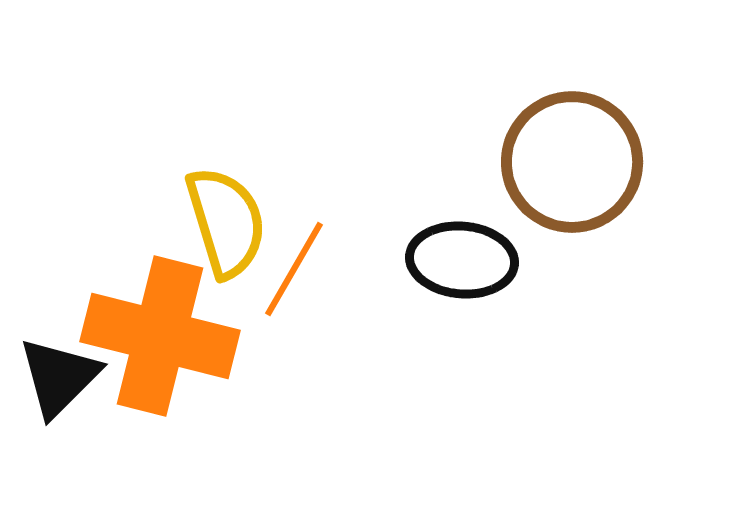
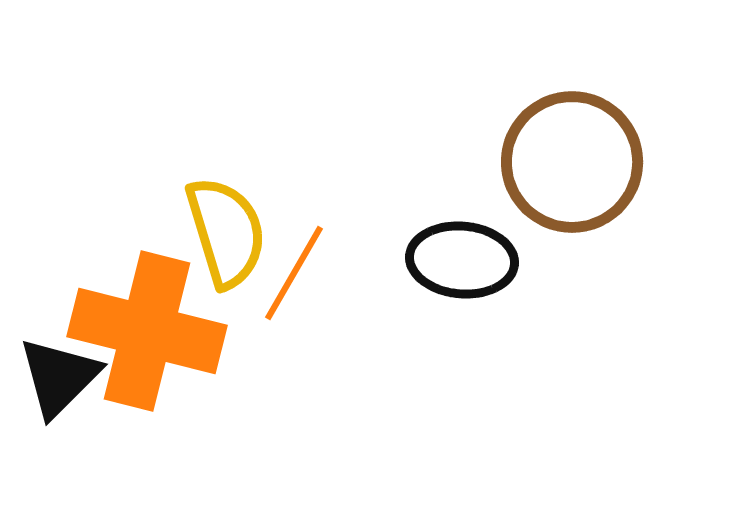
yellow semicircle: moved 10 px down
orange line: moved 4 px down
orange cross: moved 13 px left, 5 px up
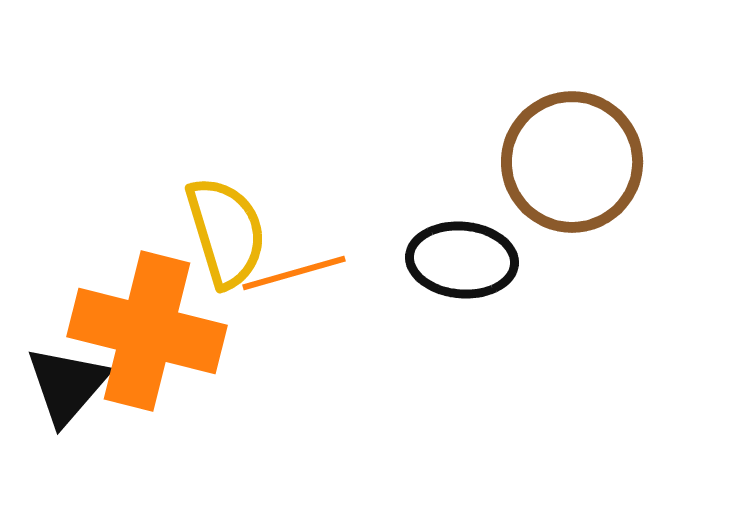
orange line: rotated 44 degrees clockwise
black triangle: moved 8 px right, 8 px down; rotated 4 degrees counterclockwise
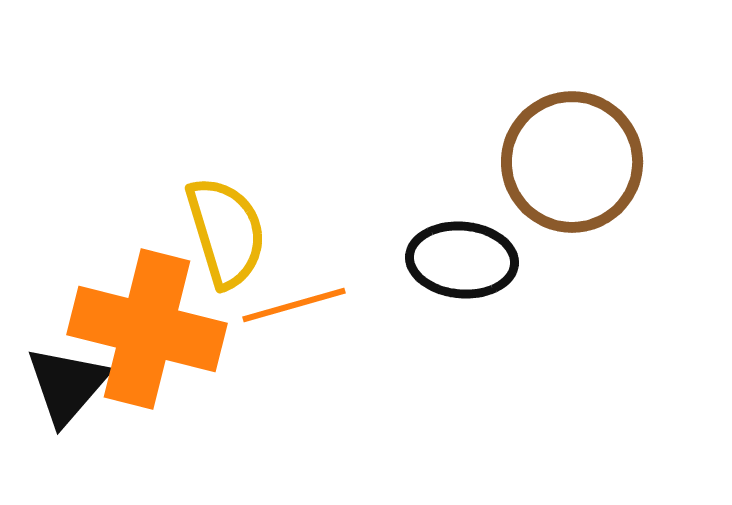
orange line: moved 32 px down
orange cross: moved 2 px up
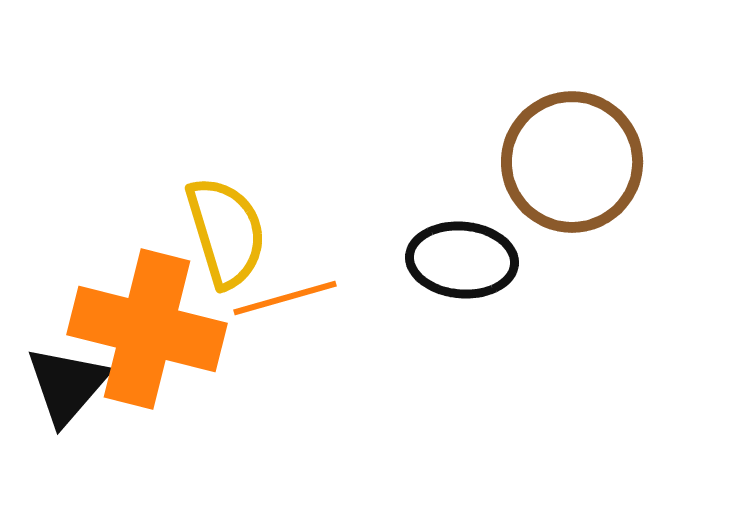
orange line: moved 9 px left, 7 px up
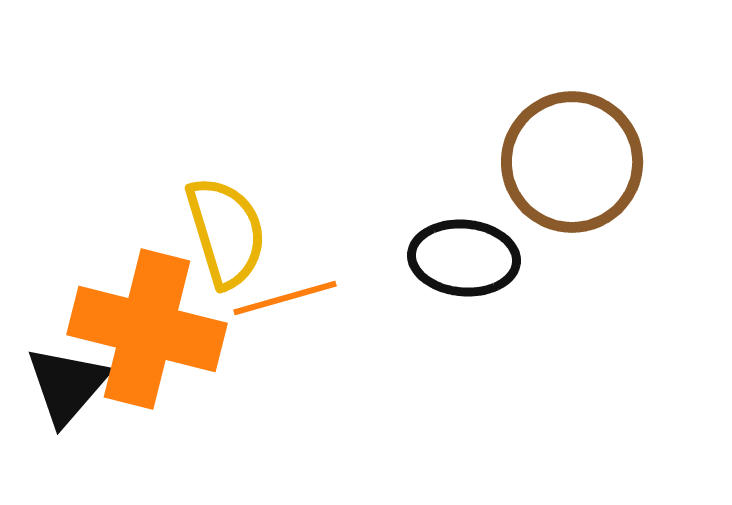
black ellipse: moved 2 px right, 2 px up
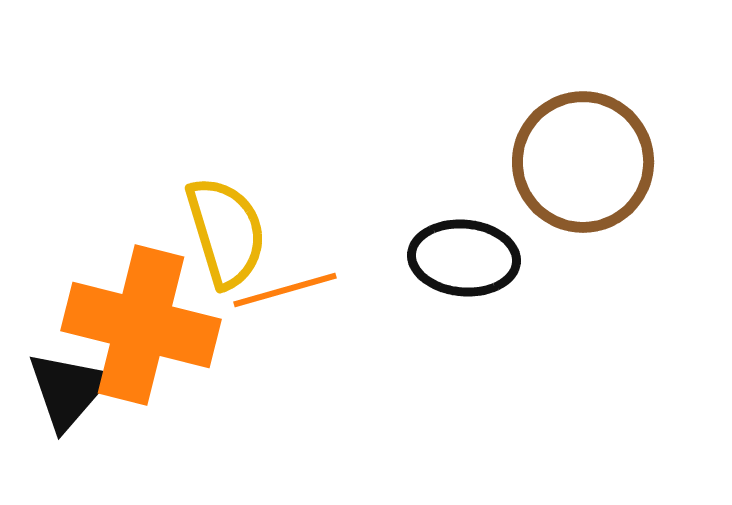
brown circle: moved 11 px right
orange line: moved 8 px up
orange cross: moved 6 px left, 4 px up
black triangle: moved 1 px right, 5 px down
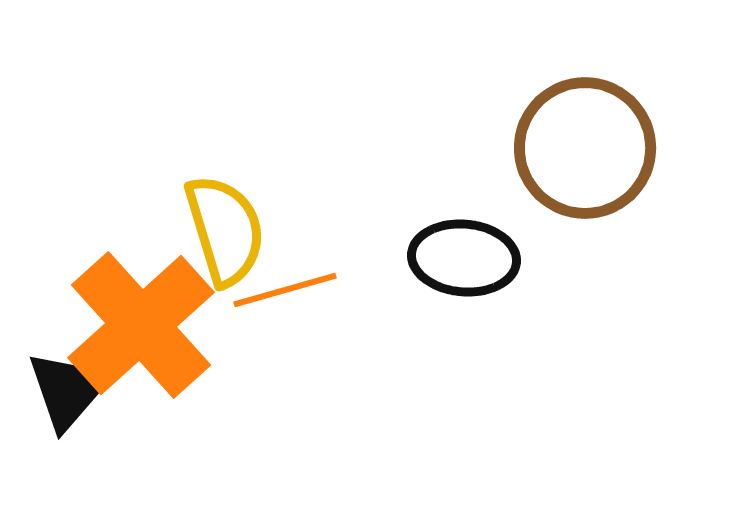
brown circle: moved 2 px right, 14 px up
yellow semicircle: moved 1 px left, 2 px up
orange cross: rotated 34 degrees clockwise
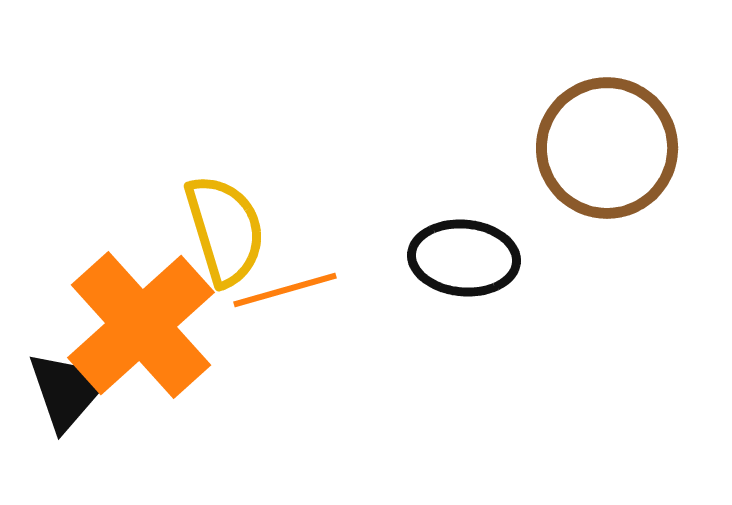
brown circle: moved 22 px right
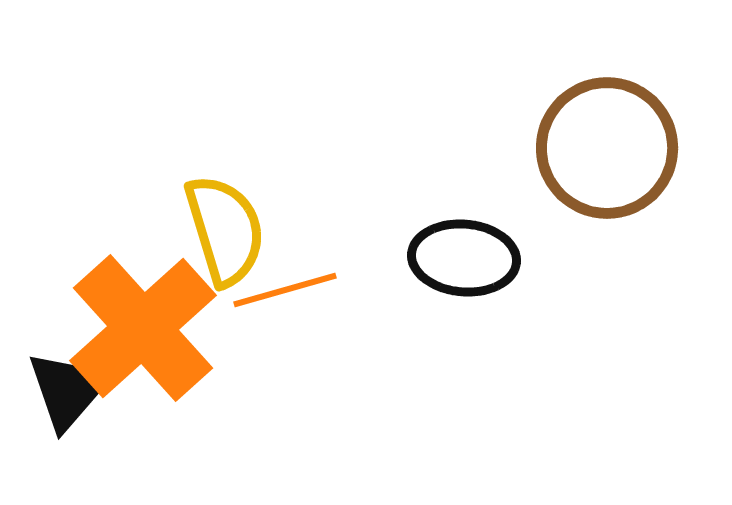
orange cross: moved 2 px right, 3 px down
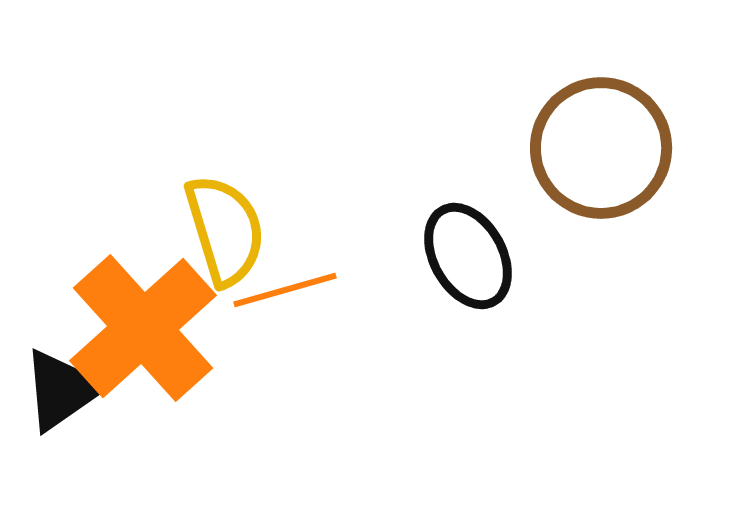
brown circle: moved 6 px left
black ellipse: moved 4 px right, 2 px up; rotated 56 degrees clockwise
black triangle: moved 6 px left; rotated 14 degrees clockwise
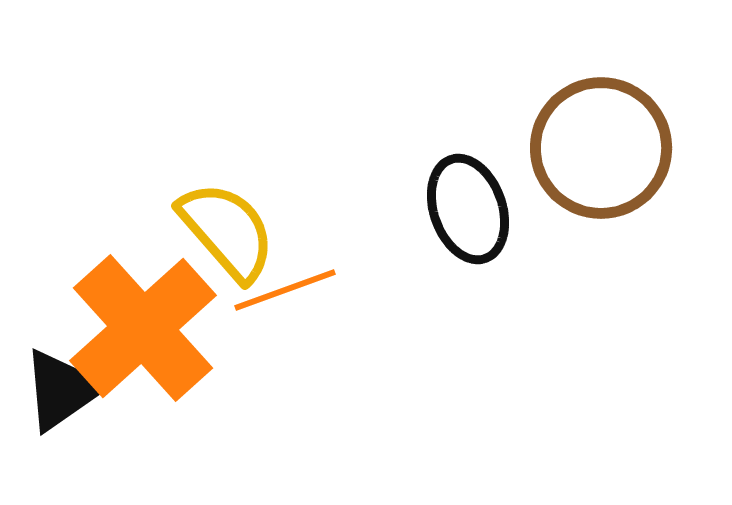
yellow semicircle: moved 2 px right, 1 px down; rotated 24 degrees counterclockwise
black ellipse: moved 47 px up; rotated 10 degrees clockwise
orange line: rotated 4 degrees counterclockwise
